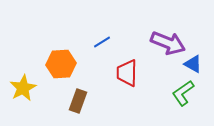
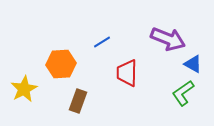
purple arrow: moved 4 px up
yellow star: moved 1 px right, 1 px down
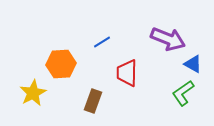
yellow star: moved 9 px right, 4 px down
brown rectangle: moved 15 px right
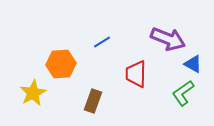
red trapezoid: moved 9 px right, 1 px down
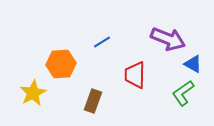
red trapezoid: moved 1 px left, 1 px down
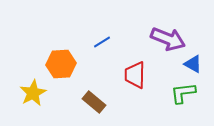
green L-shape: rotated 28 degrees clockwise
brown rectangle: moved 1 px right, 1 px down; rotated 70 degrees counterclockwise
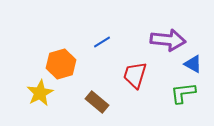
purple arrow: moved 1 px down; rotated 16 degrees counterclockwise
orange hexagon: rotated 12 degrees counterclockwise
red trapezoid: rotated 16 degrees clockwise
yellow star: moved 7 px right
brown rectangle: moved 3 px right
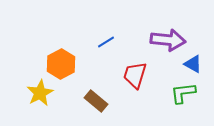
blue line: moved 4 px right
orange hexagon: rotated 12 degrees counterclockwise
brown rectangle: moved 1 px left, 1 px up
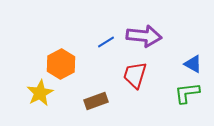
purple arrow: moved 24 px left, 4 px up
green L-shape: moved 4 px right
brown rectangle: rotated 60 degrees counterclockwise
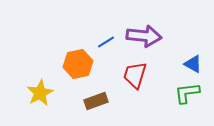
orange hexagon: moved 17 px right; rotated 16 degrees clockwise
